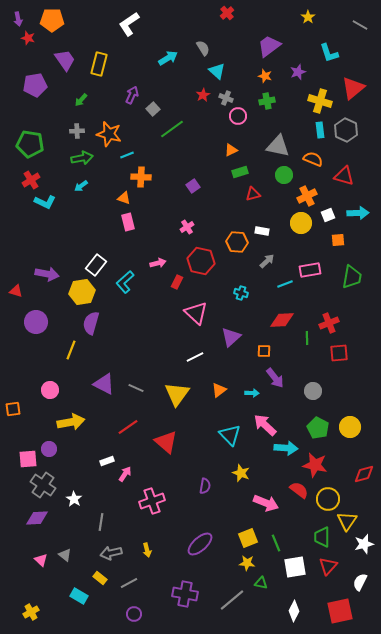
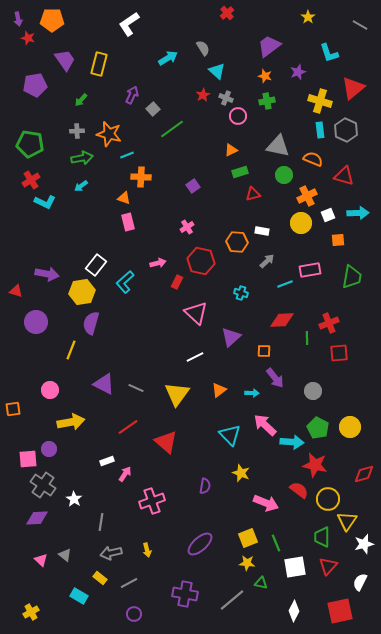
cyan arrow at (286, 448): moved 6 px right, 6 px up
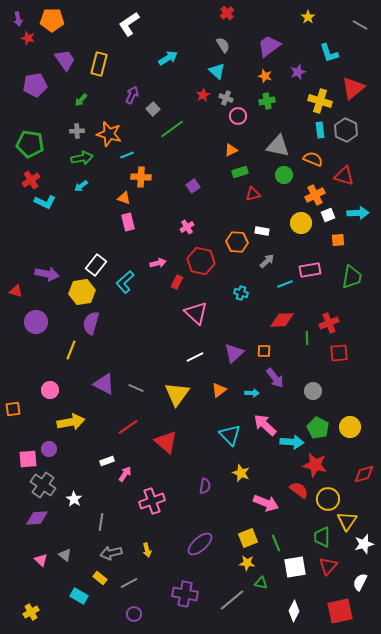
gray semicircle at (203, 48): moved 20 px right, 3 px up
orange cross at (307, 196): moved 8 px right, 1 px up
purple triangle at (231, 337): moved 3 px right, 16 px down
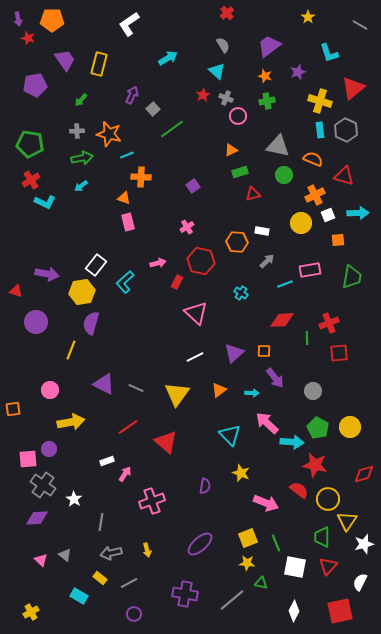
cyan cross at (241, 293): rotated 16 degrees clockwise
pink arrow at (265, 425): moved 2 px right, 2 px up
white square at (295, 567): rotated 20 degrees clockwise
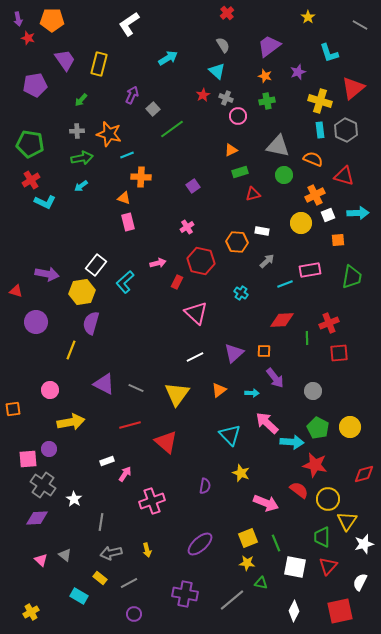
red line at (128, 427): moved 2 px right, 2 px up; rotated 20 degrees clockwise
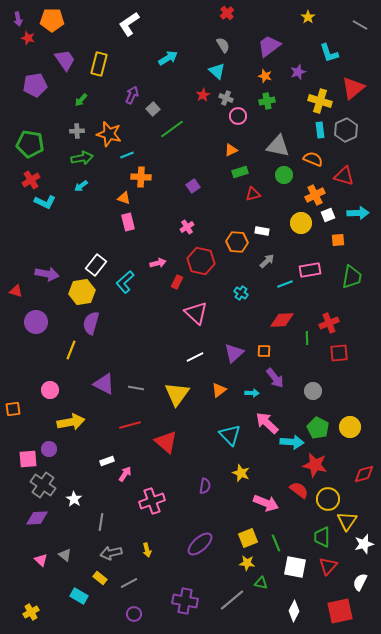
gray hexagon at (346, 130): rotated 10 degrees clockwise
gray line at (136, 388): rotated 14 degrees counterclockwise
purple cross at (185, 594): moved 7 px down
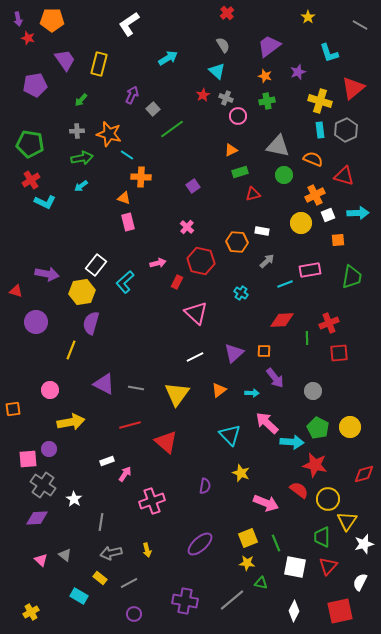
cyan line at (127, 155): rotated 56 degrees clockwise
pink cross at (187, 227): rotated 16 degrees counterclockwise
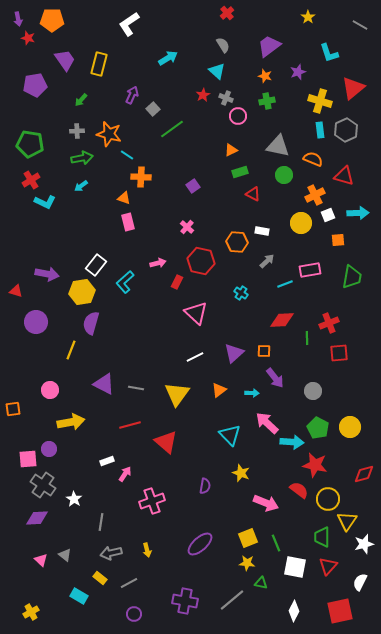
red triangle at (253, 194): rotated 42 degrees clockwise
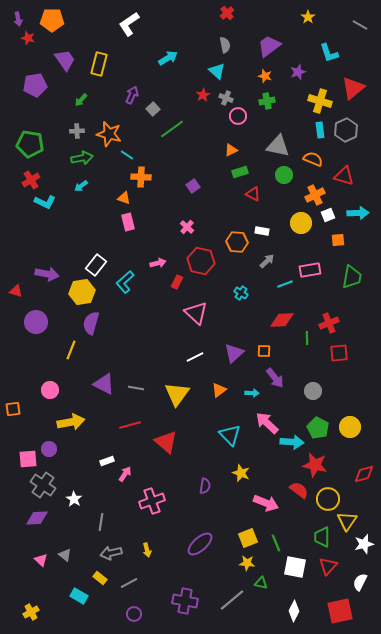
gray semicircle at (223, 45): moved 2 px right; rotated 21 degrees clockwise
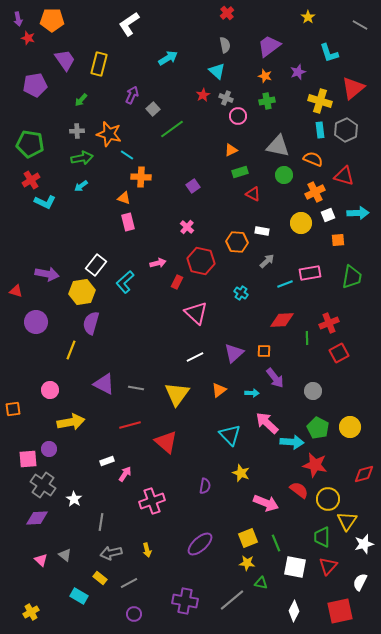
orange cross at (315, 195): moved 3 px up
pink rectangle at (310, 270): moved 3 px down
red square at (339, 353): rotated 24 degrees counterclockwise
